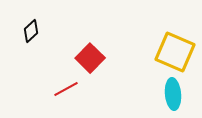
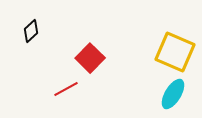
cyan ellipse: rotated 36 degrees clockwise
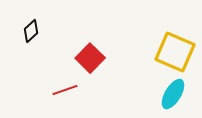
red line: moved 1 px left, 1 px down; rotated 10 degrees clockwise
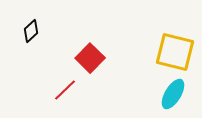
yellow square: rotated 9 degrees counterclockwise
red line: rotated 25 degrees counterclockwise
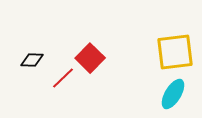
black diamond: moved 1 px right, 29 px down; rotated 45 degrees clockwise
yellow square: rotated 21 degrees counterclockwise
red line: moved 2 px left, 12 px up
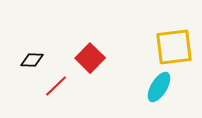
yellow square: moved 1 px left, 5 px up
red line: moved 7 px left, 8 px down
cyan ellipse: moved 14 px left, 7 px up
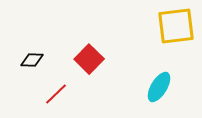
yellow square: moved 2 px right, 21 px up
red square: moved 1 px left, 1 px down
red line: moved 8 px down
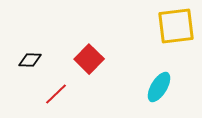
black diamond: moved 2 px left
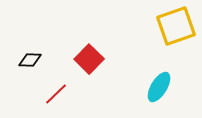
yellow square: rotated 12 degrees counterclockwise
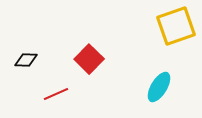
black diamond: moved 4 px left
red line: rotated 20 degrees clockwise
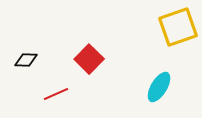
yellow square: moved 2 px right, 1 px down
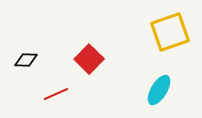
yellow square: moved 8 px left, 5 px down
cyan ellipse: moved 3 px down
